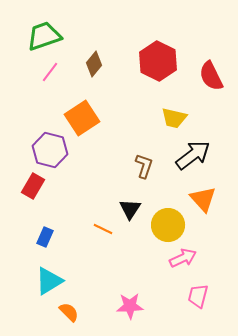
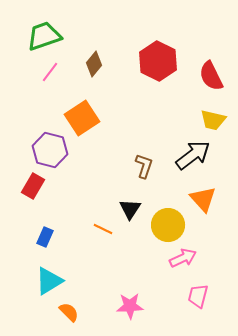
yellow trapezoid: moved 39 px right, 2 px down
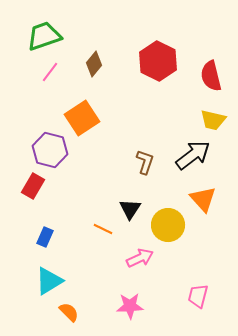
red semicircle: rotated 12 degrees clockwise
brown L-shape: moved 1 px right, 4 px up
pink arrow: moved 43 px left
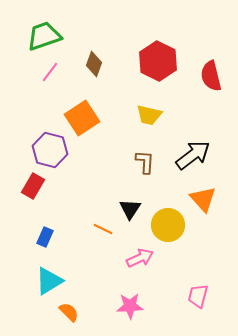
brown diamond: rotated 20 degrees counterclockwise
yellow trapezoid: moved 64 px left, 5 px up
brown L-shape: rotated 15 degrees counterclockwise
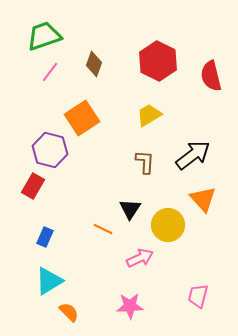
yellow trapezoid: rotated 136 degrees clockwise
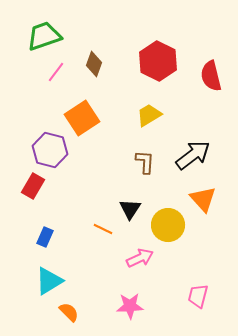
pink line: moved 6 px right
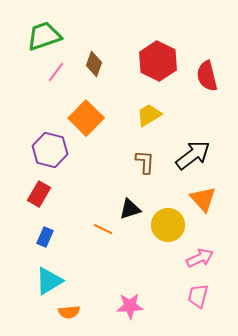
red semicircle: moved 4 px left
orange square: moved 4 px right; rotated 12 degrees counterclockwise
red rectangle: moved 6 px right, 8 px down
black triangle: rotated 40 degrees clockwise
pink arrow: moved 60 px right
orange semicircle: rotated 130 degrees clockwise
